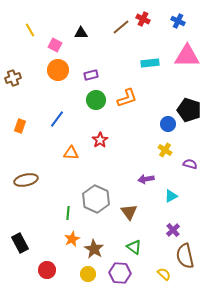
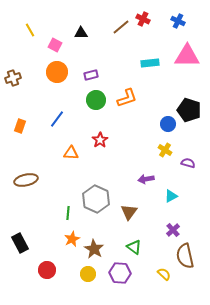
orange circle: moved 1 px left, 2 px down
purple semicircle: moved 2 px left, 1 px up
brown triangle: rotated 12 degrees clockwise
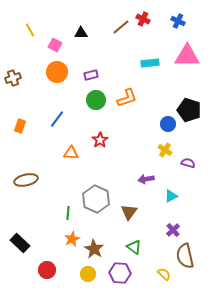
black rectangle: rotated 18 degrees counterclockwise
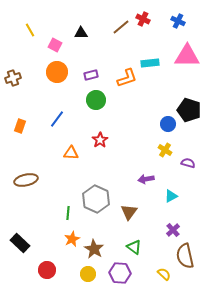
orange L-shape: moved 20 px up
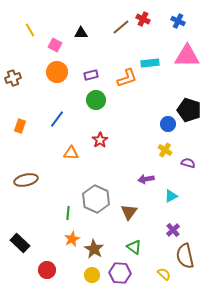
yellow circle: moved 4 px right, 1 px down
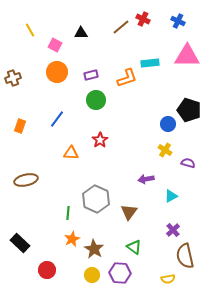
yellow semicircle: moved 4 px right, 5 px down; rotated 128 degrees clockwise
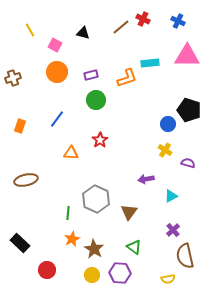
black triangle: moved 2 px right; rotated 16 degrees clockwise
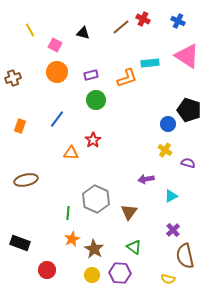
pink triangle: rotated 32 degrees clockwise
red star: moved 7 px left
black rectangle: rotated 24 degrees counterclockwise
yellow semicircle: rotated 24 degrees clockwise
